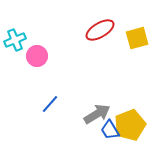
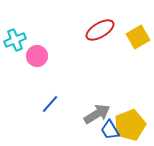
yellow square: moved 1 px right, 1 px up; rotated 15 degrees counterclockwise
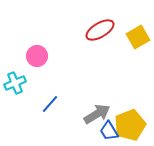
cyan cross: moved 43 px down
blue trapezoid: moved 1 px left, 1 px down
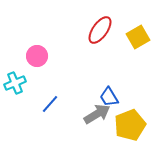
red ellipse: rotated 24 degrees counterclockwise
blue trapezoid: moved 34 px up
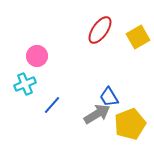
cyan cross: moved 10 px right, 1 px down
blue line: moved 2 px right, 1 px down
yellow pentagon: moved 1 px up
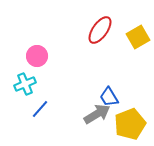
blue line: moved 12 px left, 4 px down
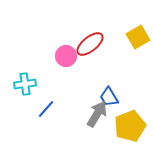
red ellipse: moved 10 px left, 14 px down; rotated 16 degrees clockwise
pink circle: moved 29 px right
cyan cross: rotated 15 degrees clockwise
blue line: moved 6 px right
gray arrow: rotated 28 degrees counterclockwise
yellow pentagon: moved 2 px down
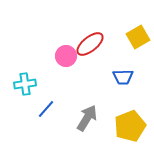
blue trapezoid: moved 14 px right, 20 px up; rotated 60 degrees counterclockwise
gray arrow: moved 10 px left, 4 px down
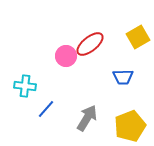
cyan cross: moved 2 px down; rotated 15 degrees clockwise
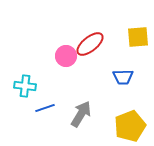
yellow square: rotated 25 degrees clockwise
blue line: moved 1 px left, 1 px up; rotated 30 degrees clockwise
gray arrow: moved 6 px left, 4 px up
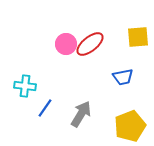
pink circle: moved 12 px up
blue trapezoid: rotated 10 degrees counterclockwise
blue line: rotated 36 degrees counterclockwise
